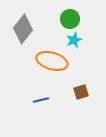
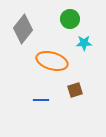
cyan star: moved 10 px right, 3 px down; rotated 21 degrees clockwise
brown square: moved 6 px left, 2 px up
blue line: rotated 14 degrees clockwise
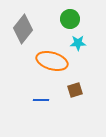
cyan star: moved 6 px left
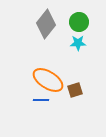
green circle: moved 9 px right, 3 px down
gray diamond: moved 23 px right, 5 px up
orange ellipse: moved 4 px left, 19 px down; rotated 16 degrees clockwise
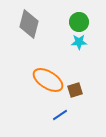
gray diamond: moved 17 px left; rotated 24 degrees counterclockwise
cyan star: moved 1 px right, 1 px up
blue line: moved 19 px right, 15 px down; rotated 35 degrees counterclockwise
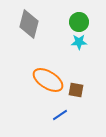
brown square: moved 1 px right; rotated 28 degrees clockwise
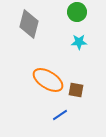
green circle: moved 2 px left, 10 px up
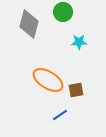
green circle: moved 14 px left
brown square: rotated 21 degrees counterclockwise
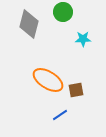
cyan star: moved 4 px right, 3 px up
